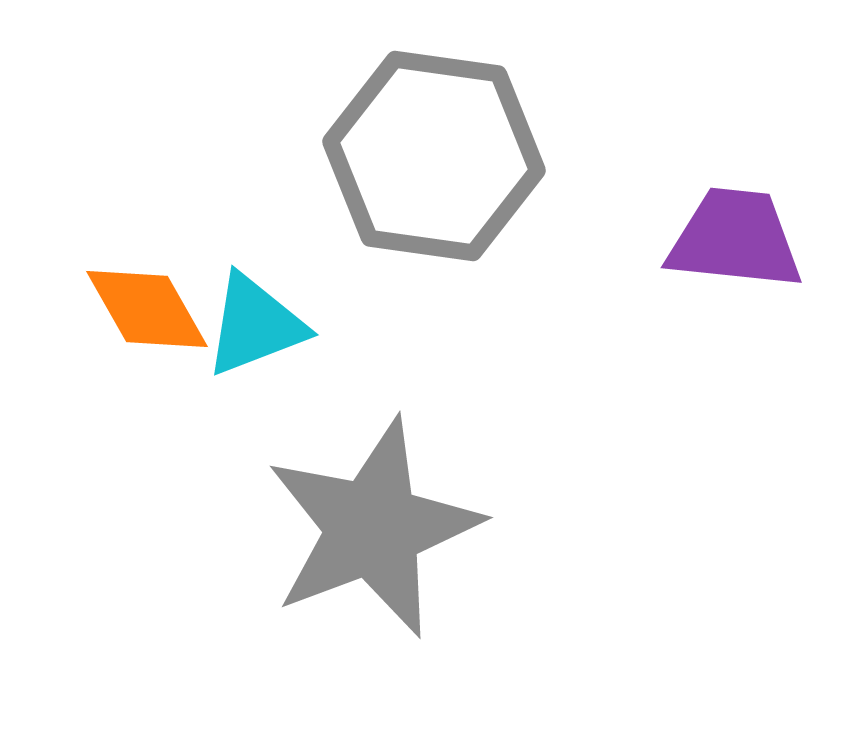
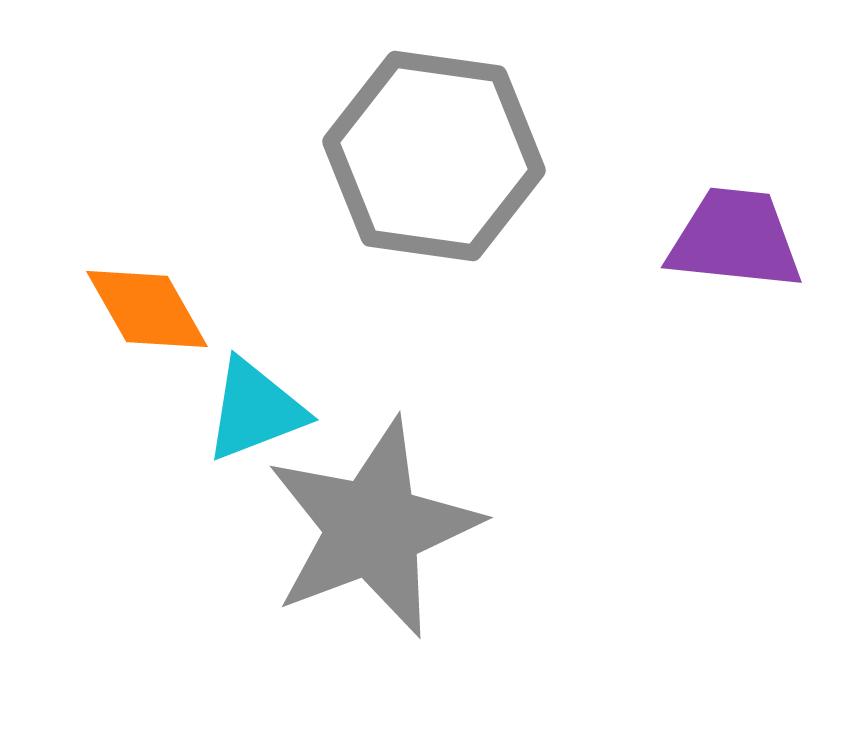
cyan triangle: moved 85 px down
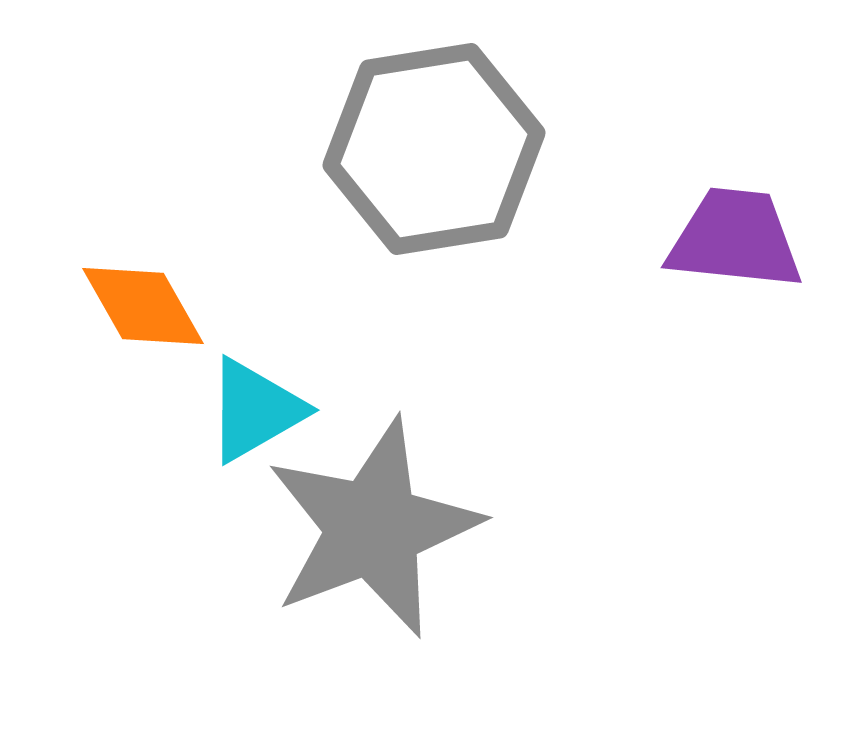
gray hexagon: moved 7 px up; rotated 17 degrees counterclockwise
orange diamond: moved 4 px left, 3 px up
cyan triangle: rotated 9 degrees counterclockwise
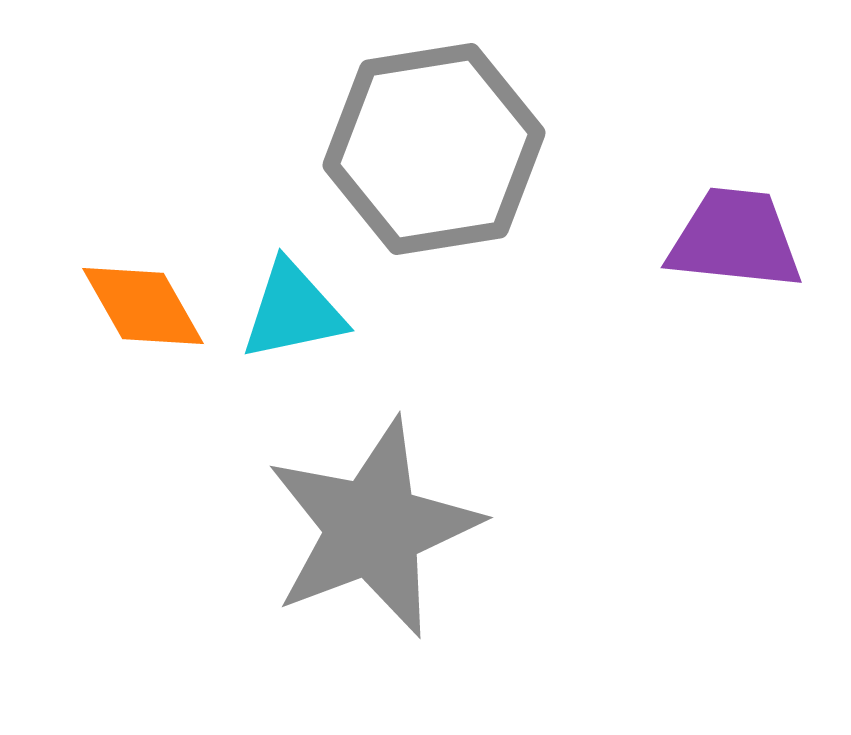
cyan triangle: moved 38 px right, 99 px up; rotated 18 degrees clockwise
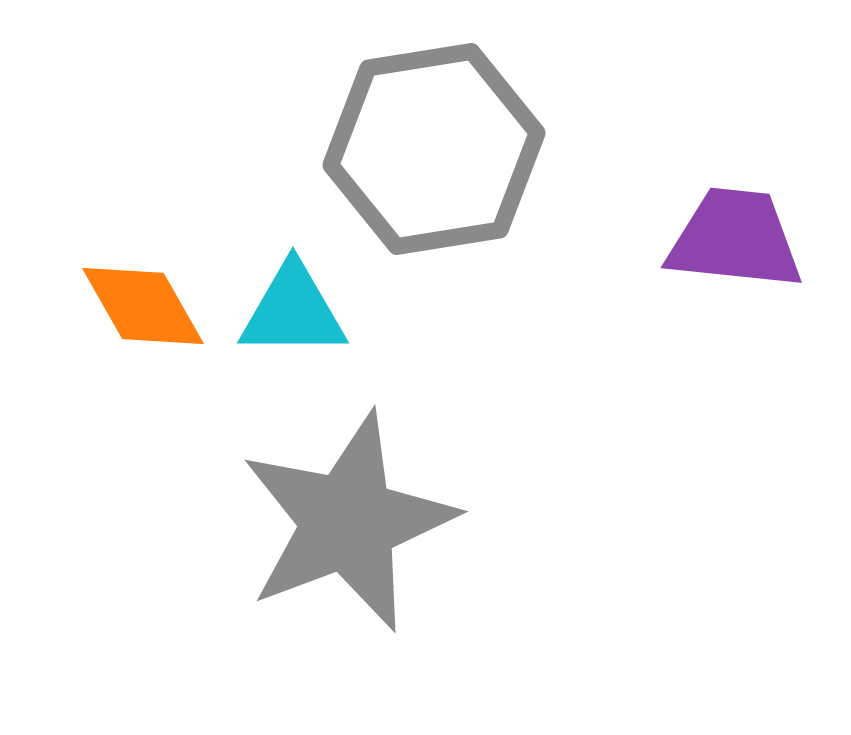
cyan triangle: rotated 12 degrees clockwise
gray star: moved 25 px left, 6 px up
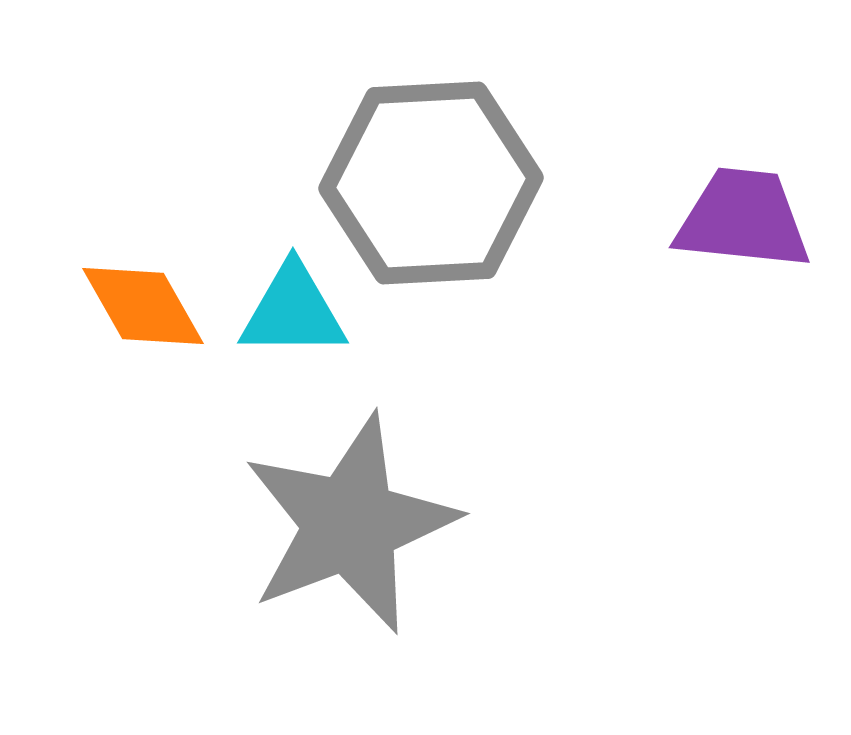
gray hexagon: moved 3 px left, 34 px down; rotated 6 degrees clockwise
purple trapezoid: moved 8 px right, 20 px up
gray star: moved 2 px right, 2 px down
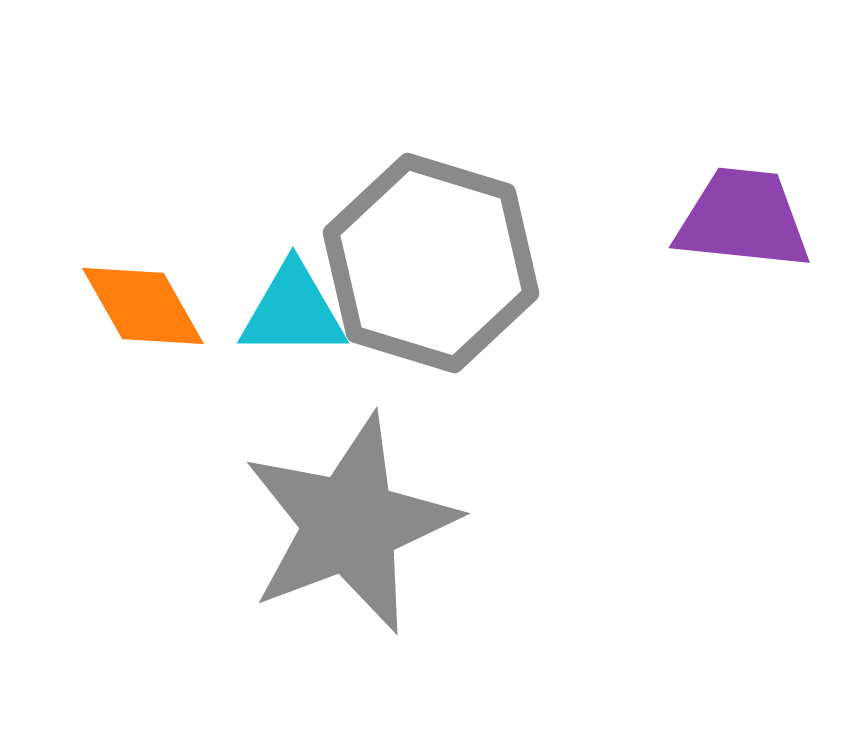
gray hexagon: moved 80 px down; rotated 20 degrees clockwise
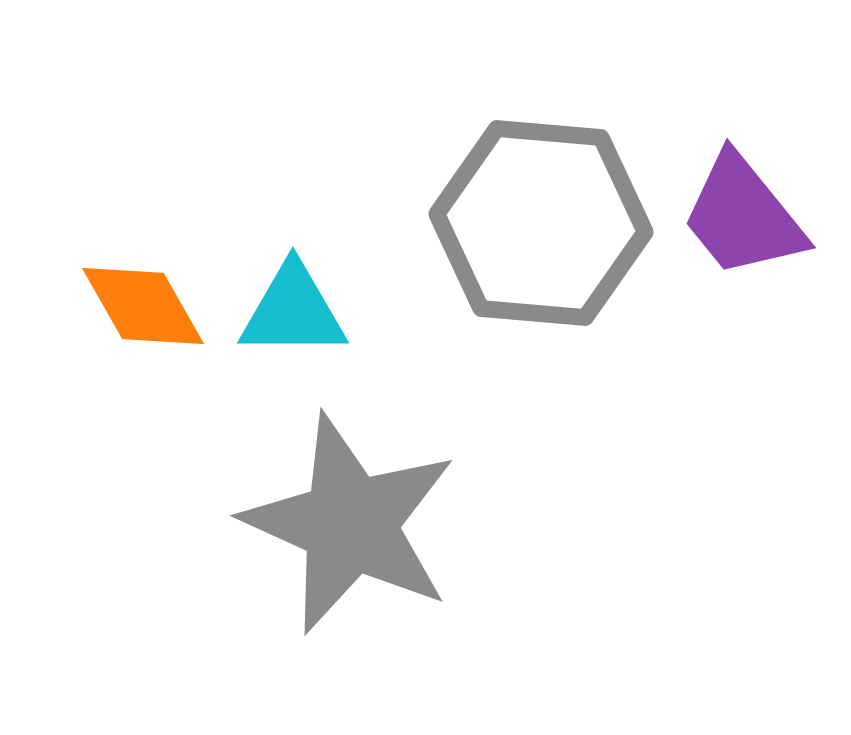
purple trapezoid: moved 3 px up; rotated 135 degrees counterclockwise
gray hexagon: moved 110 px right, 40 px up; rotated 12 degrees counterclockwise
gray star: rotated 27 degrees counterclockwise
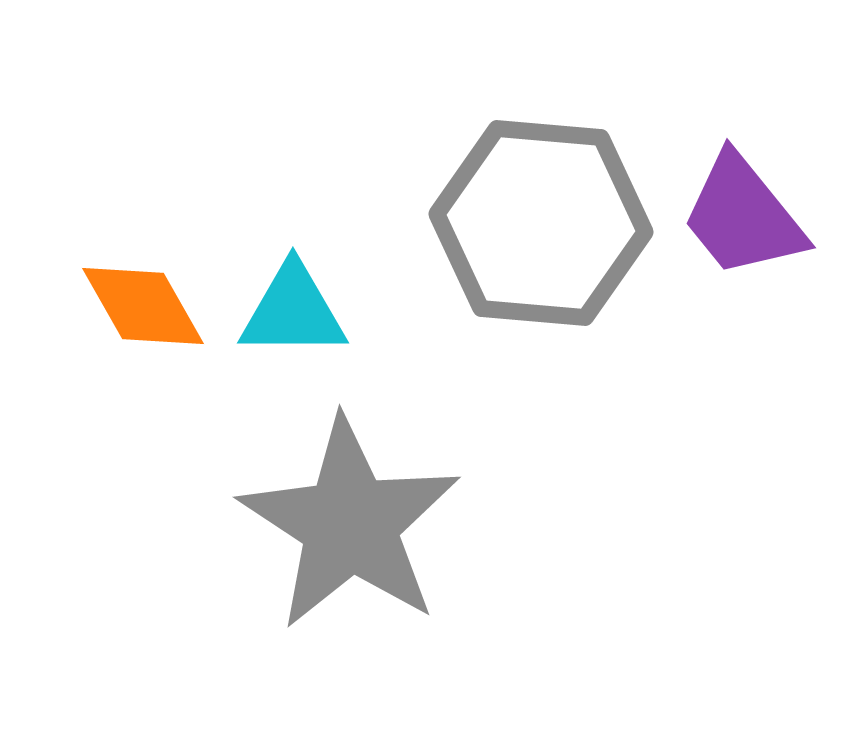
gray star: rotated 9 degrees clockwise
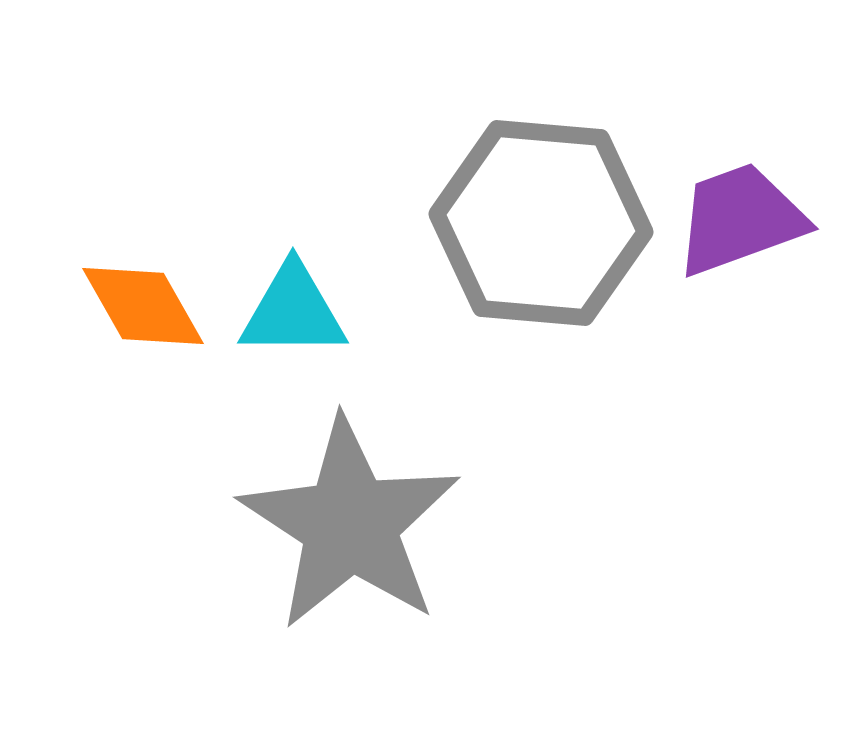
purple trapezoid: moved 3 px left, 3 px down; rotated 109 degrees clockwise
